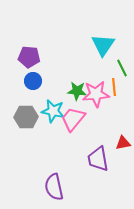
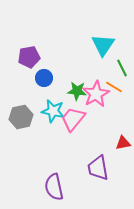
purple pentagon: rotated 15 degrees counterclockwise
blue circle: moved 11 px right, 3 px up
orange line: rotated 54 degrees counterclockwise
pink star: rotated 24 degrees counterclockwise
gray hexagon: moved 5 px left; rotated 10 degrees counterclockwise
purple trapezoid: moved 9 px down
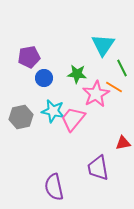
green star: moved 17 px up
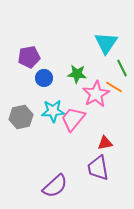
cyan triangle: moved 3 px right, 2 px up
cyan star: rotated 15 degrees counterclockwise
red triangle: moved 18 px left
purple semicircle: moved 1 px right, 1 px up; rotated 120 degrees counterclockwise
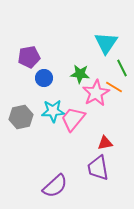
green star: moved 3 px right
pink star: moved 1 px up
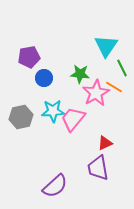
cyan triangle: moved 3 px down
red triangle: rotated 14 degrees counterclockwise
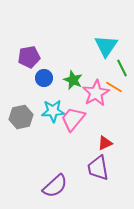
green star: moved 7 px left, 6 px down; rotated 18 degrees clockwise
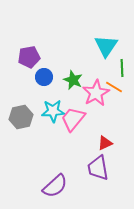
green line: rotated 24 degrees clockwise
blue circle: moved 1 px up
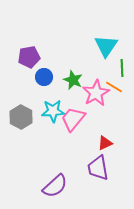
gray hexagon: rotated 20 degrees counterclockwise
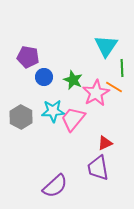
purple pentagon: moved 1 px left; rotated 20 degrees clockwise
